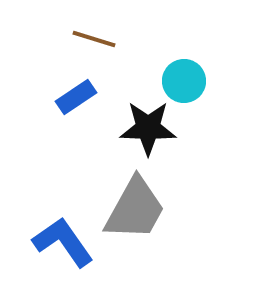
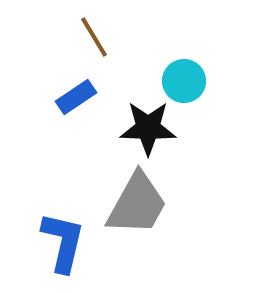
brown line: moved 2 px up; rotated 42 degrees clockwise
gray trapezoid: moved 2 px right, 5 px up
blue L-shape: rotated 48 degrees clockwise
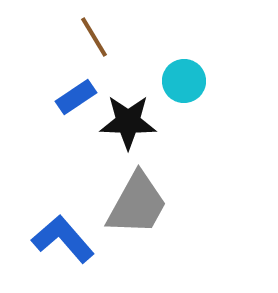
black star: moved 20 px left, 6 px up
blue L-shape: moved 3 px up; rotated 54 degrees counterclockwise
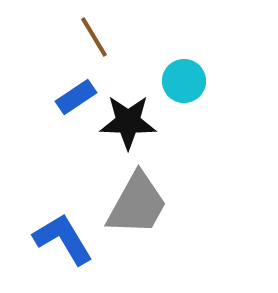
blue L-shape: rotated 10 degrees clockwise
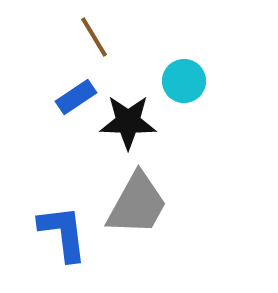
blue L-shape: moved 6 px up; rotated 24 degrees clockwise
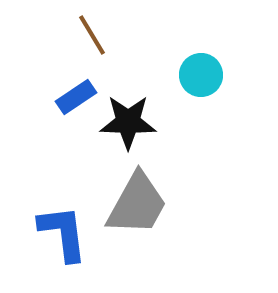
brown line: moved 2 px left, 2 px up
cyan circle: moved 17 px right, 6 px up
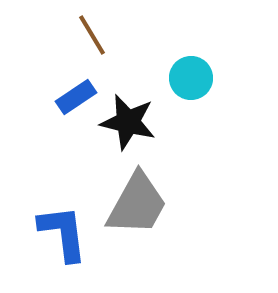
cyan circle: moved 10 px left, 3 px down
black star: rotated 12 degrees clockwise
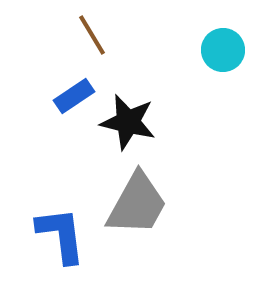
cyan circle: moved 32 px right, 28 px up
blue rectangle: moved 2 px left, 1 px up
blue L-shape: moved 2 px left, 2 px down
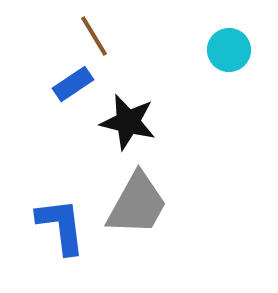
brown line: moved 2 px right, 1 px down
cyan circle: moved 6 px right
blue rectangle: moved 1 px left, 12 px up
blue L-shape: moved 9 px up
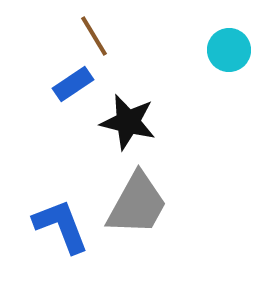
blue L-shape: rotated 14 degrees counterclockwise
